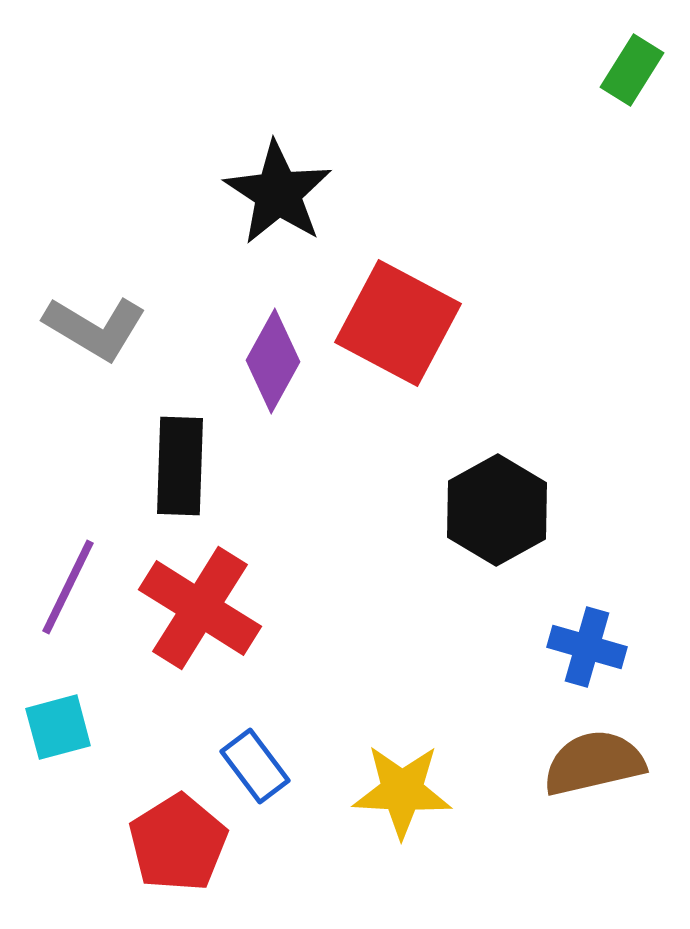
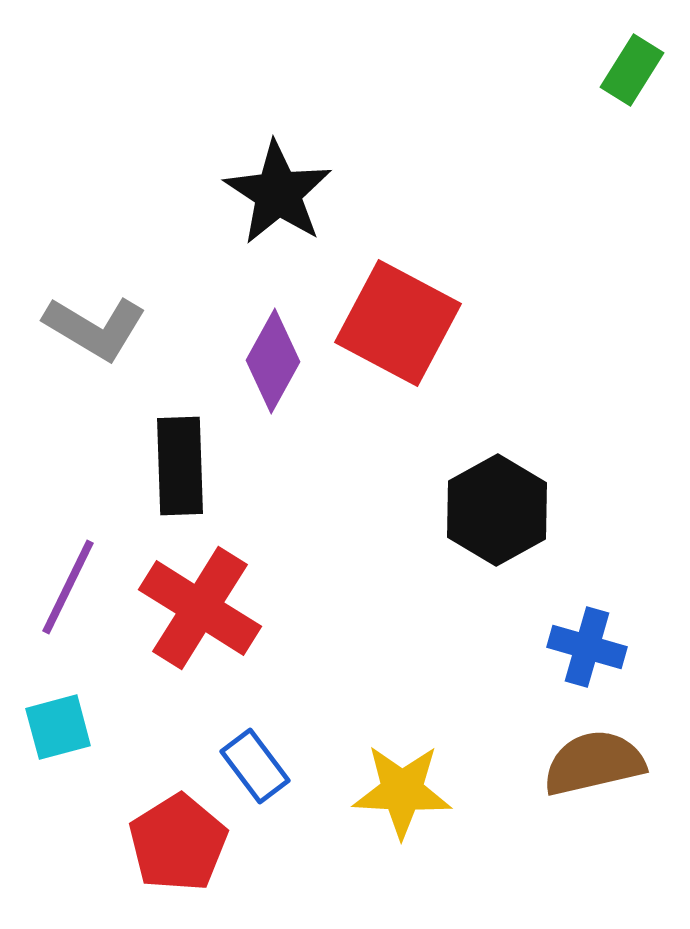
black rectangle: rotated 4 degrees counterclockwise
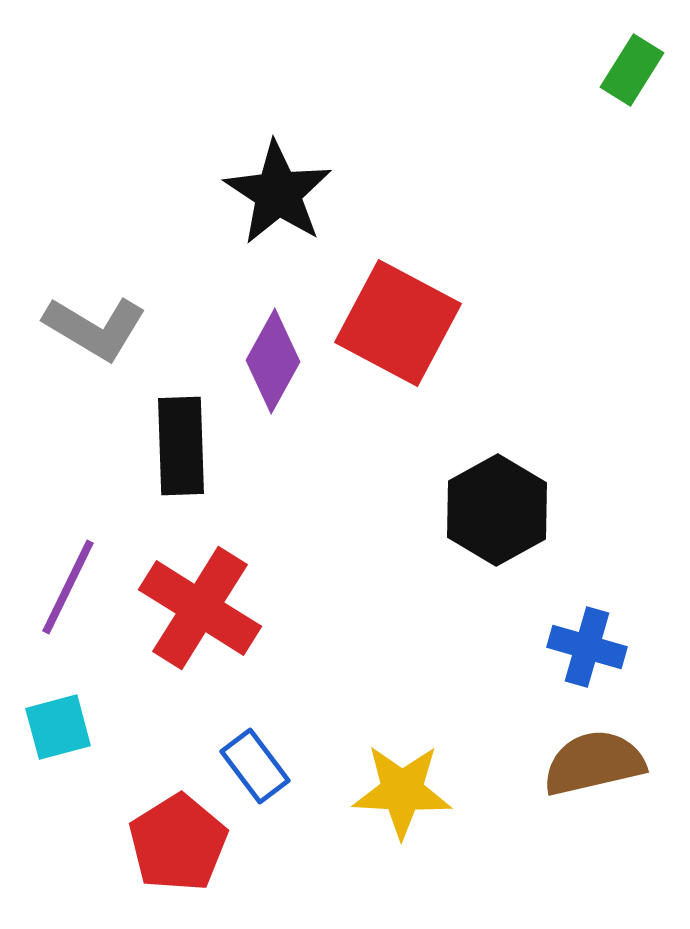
black rectangle: moved 1 px right, 20 px up
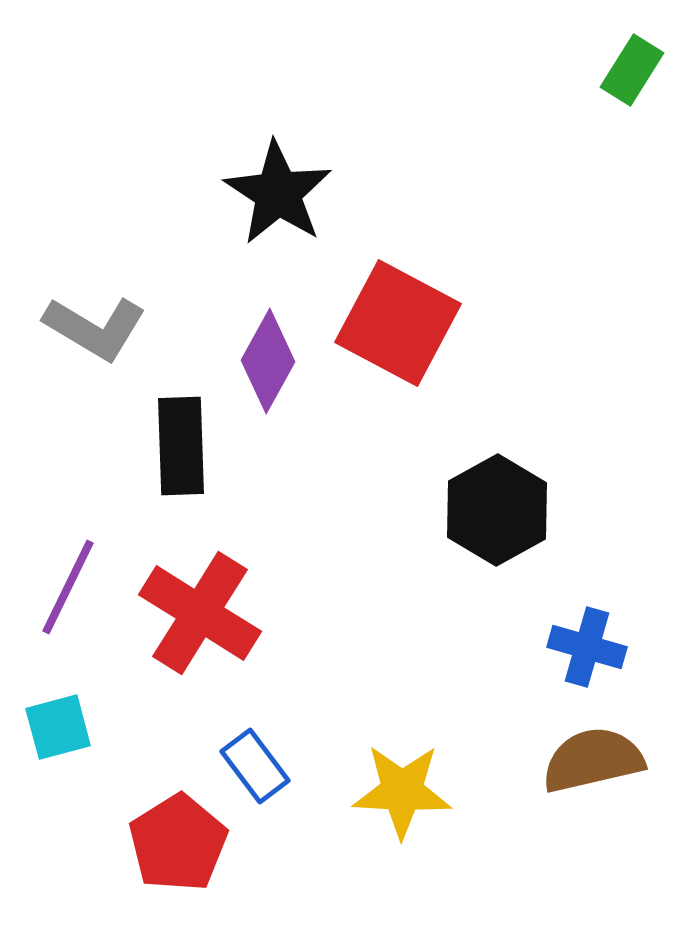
purple diamond: moved 5 px left
red cross: moved 5 px down
brown semicircle: moved 1 px left, 3 px up
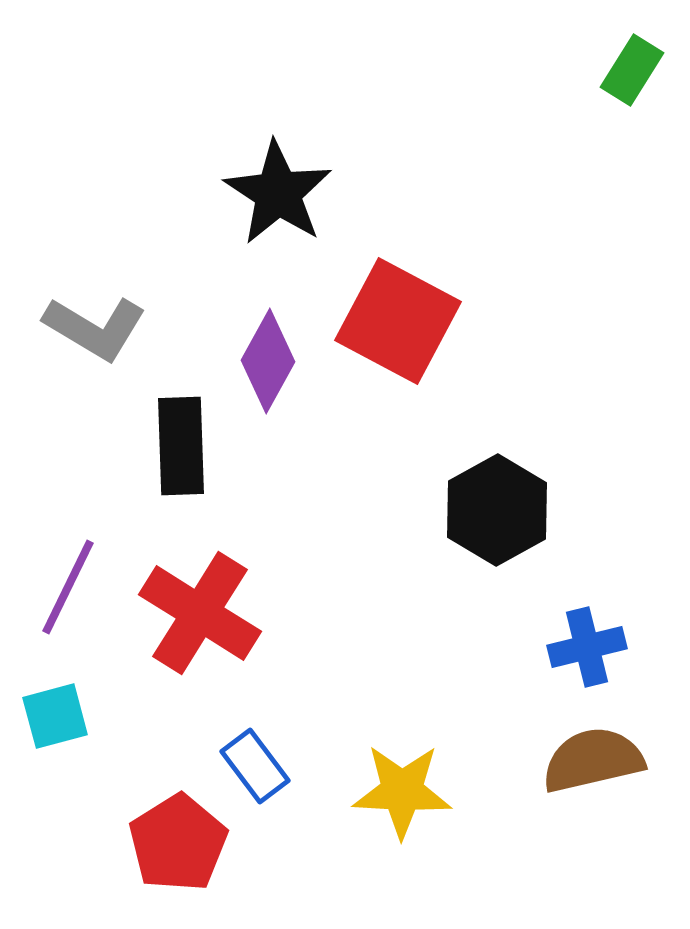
red square: moved 2 px up
blue cross: rotated 30 degrees counterclockwise
cyan square: moved 3 px left, 11 px up
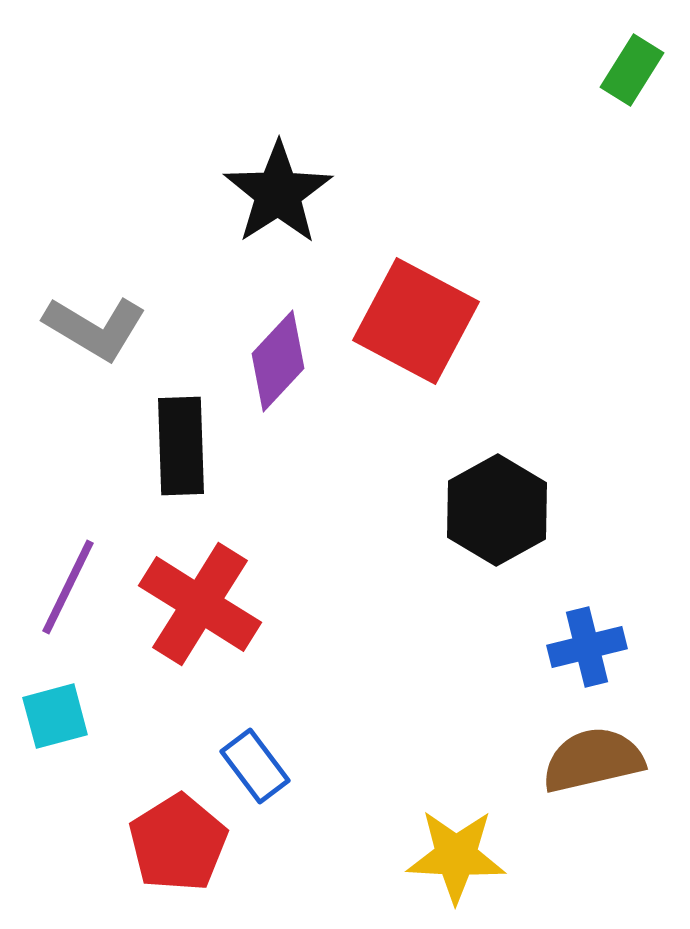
black star: rotated 6 degrees clockwise
red square: moved 18 px right
purple diamond: moved 10 px right; rotated 14 degrees clockwise
red cross: moved 9 px up
yellow star: moved 54 px right, 65 px down
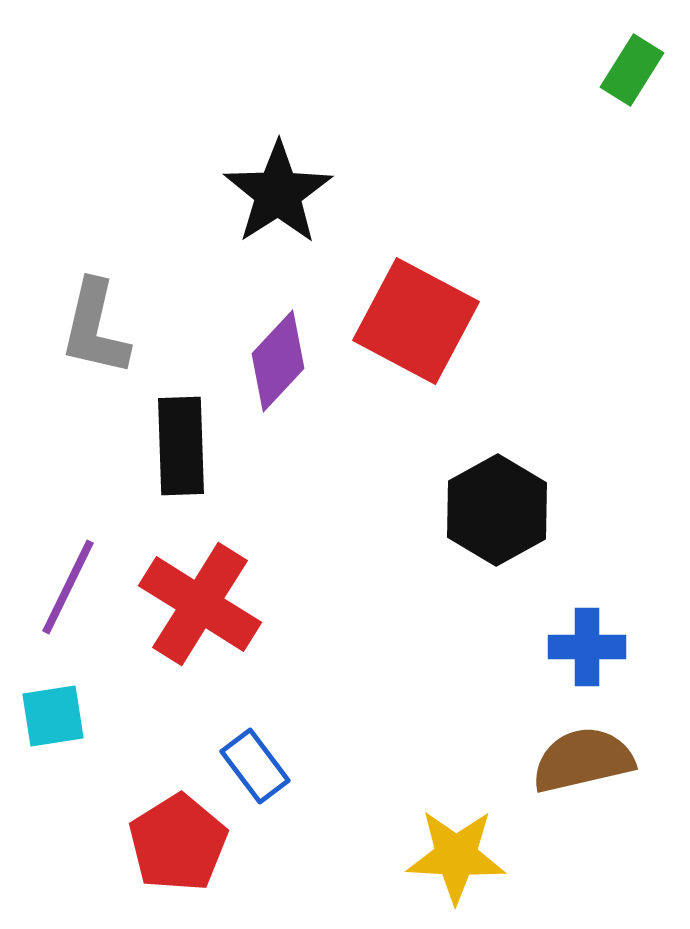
gray L-shape: rotated 72 degrees clockwise
blue cross: rotated 14 degrees clockwise
cyan square: moved 2 px left; rotated 6 degrees clockwise
brown semicircle: moved 10 px left
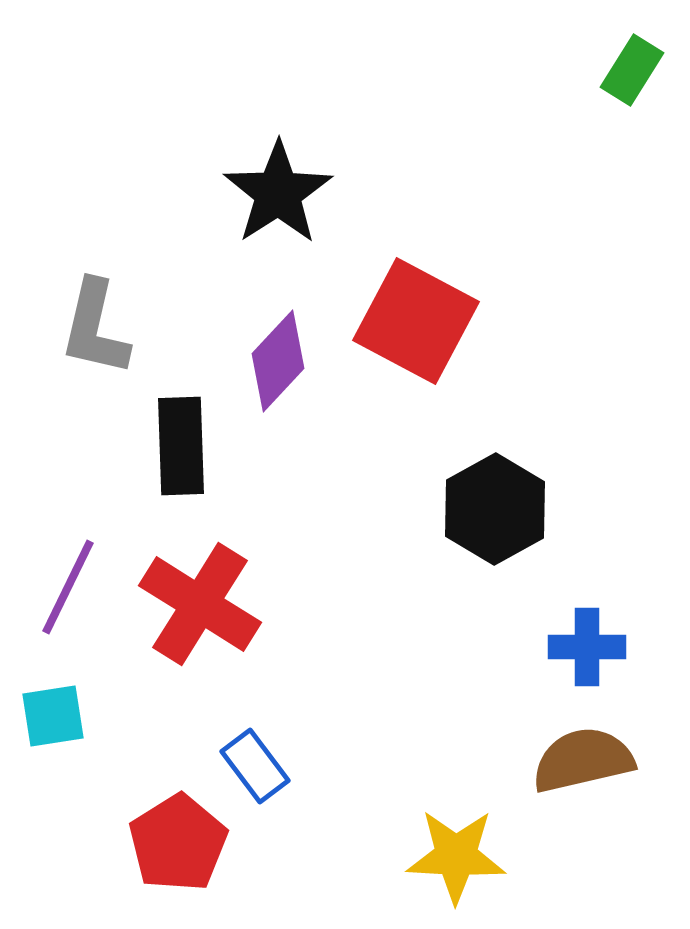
black hexagon: moved 2 px left, 1 px up
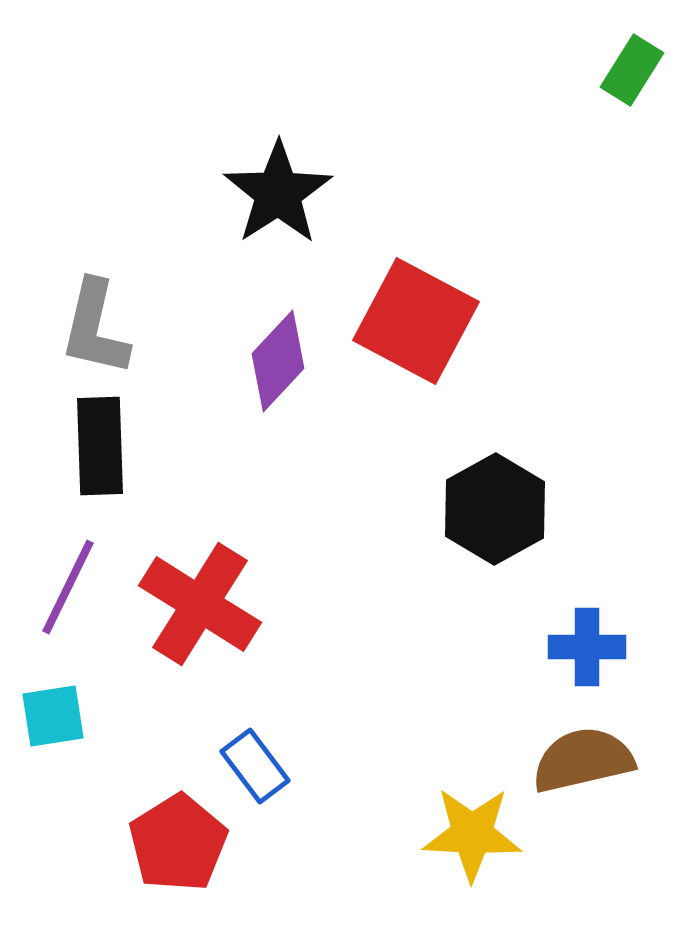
black rectangle: moved 81 px left
yellow star: moved 16 px right, 22 px up
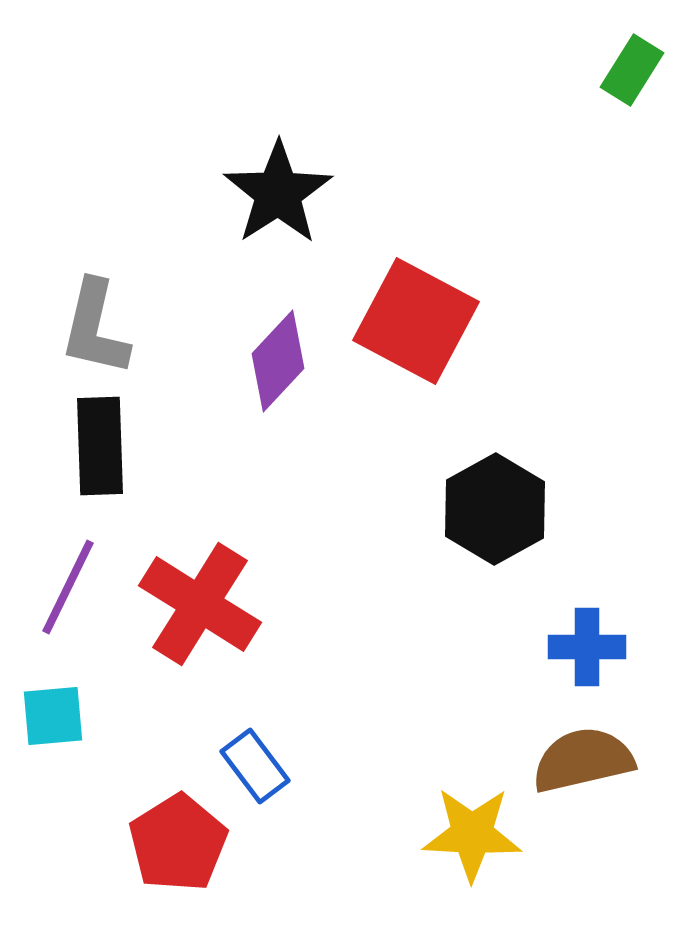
cyan square: rotated 4 degrees clockwise
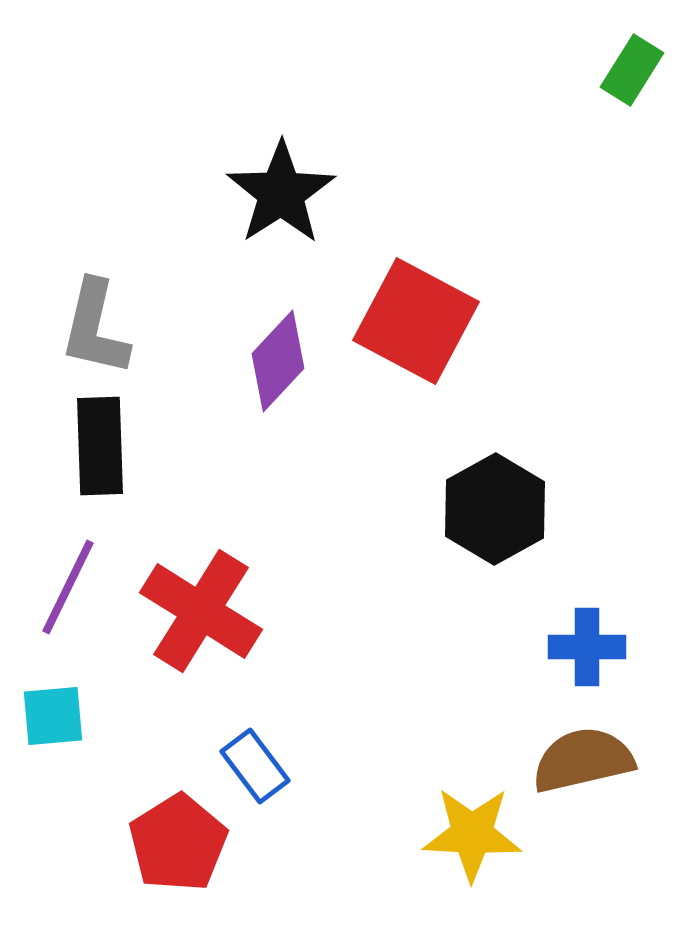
black star: moved 3 px right
red cross: moved 1 px right, 7 px down
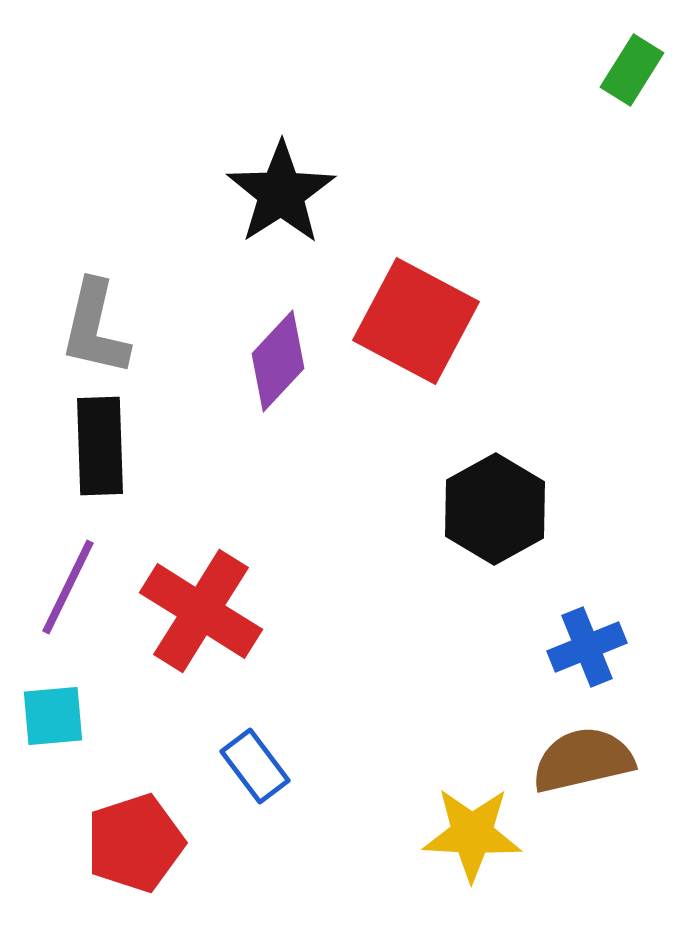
blue cross: rotated 22 degrees counterclockwise
red pentagon: moved 43 px left; rotated 14 degrees clockwise
